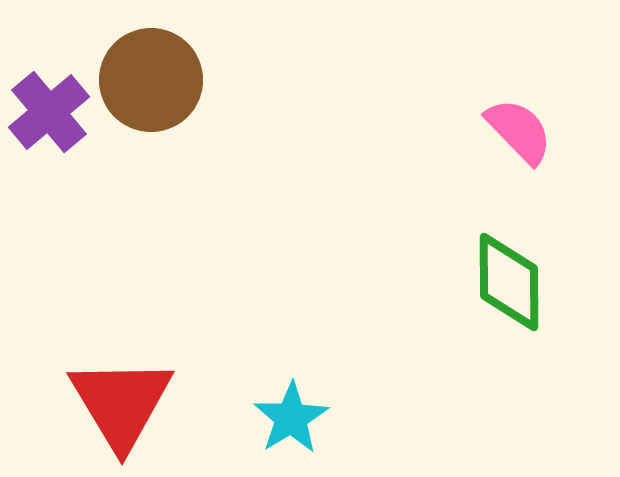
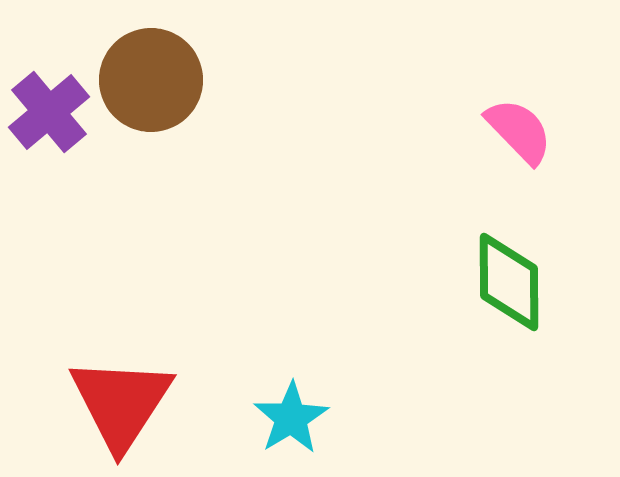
red triangle: rotated 4 degrees clockwise
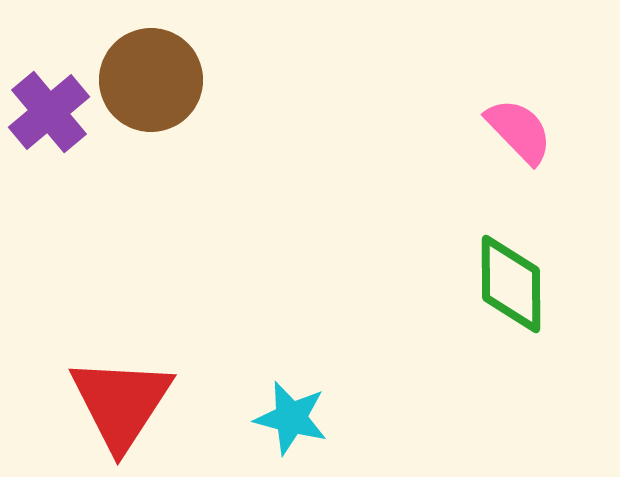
green diamond: moved 2 px right, 2 px down
cyan star: rotated 26 degrees counterclockwise
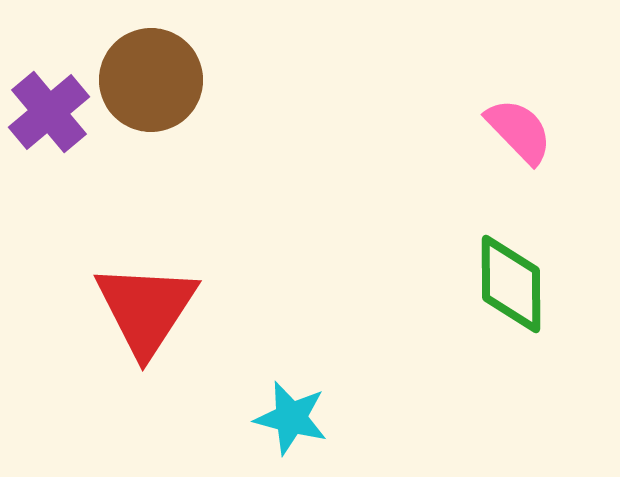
red triangle: moved 25 px right, 94 px up
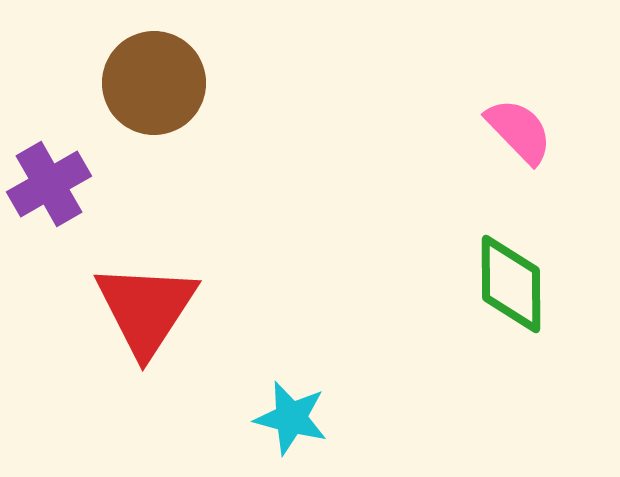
brown circle: moved 3 px right, 3 px down
purple cross: moved 72 px down; rotated 10 degrees clockwise
